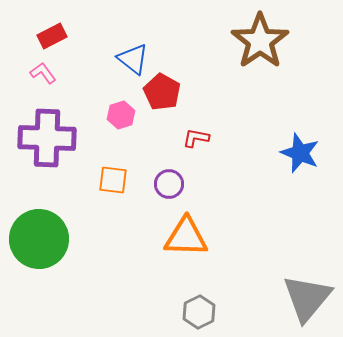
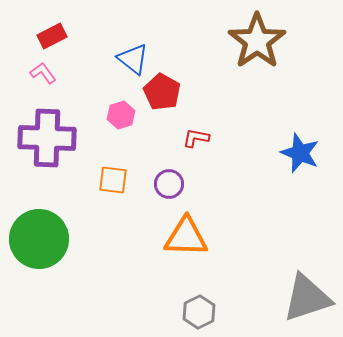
brown star: moved 3 px left
gray triangle: rotated 32 degrees clockwise
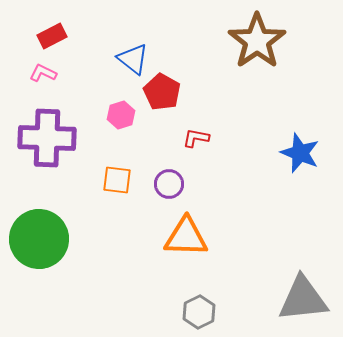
pink L-shape: rotated 28 degrees counterclockwise
orange square: moved 4 px right
gray triangle: moved 4 px left, 1 px down; rotated 12 degrees clockwise
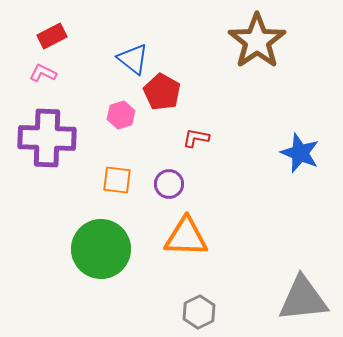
green circle: moved 62 px right, 10 px down
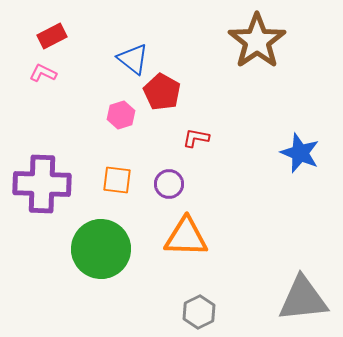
purple cross: moved 5 px left, 46 px down
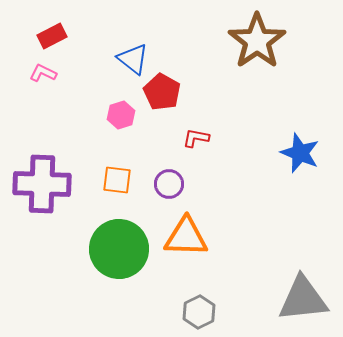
green circle: moved 18 px right
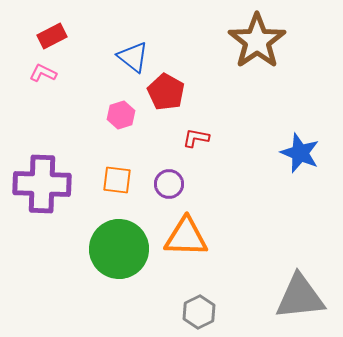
blue triangle: moved 2 px up
red pentagon: moved 4 px right
gray triangle: moved 3 px left, 2 px up
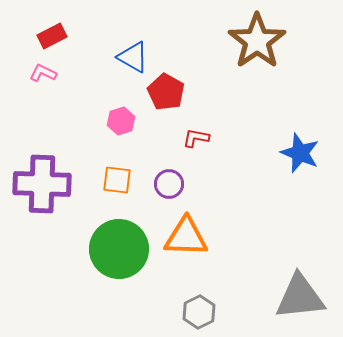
blue triangle: rotated 8 degrees counterclockwise
pink hexagon: moved 6 px down
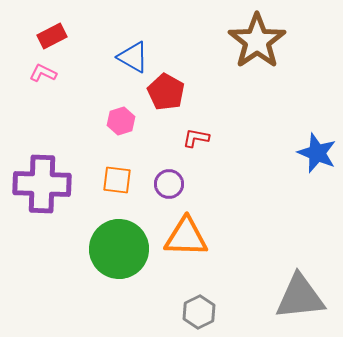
blue star: moved 17 px right
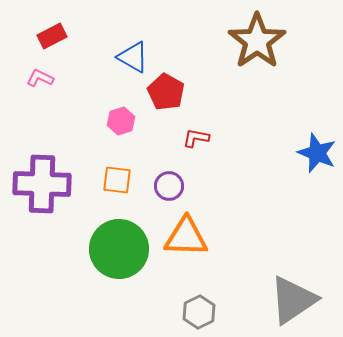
pink L-shape: moved 3 px left, 5 px down
purple circle: moved 2 px down
gray triangle: moved 7 px left, 3 px down; rotated 28 degrees counterclockwise
